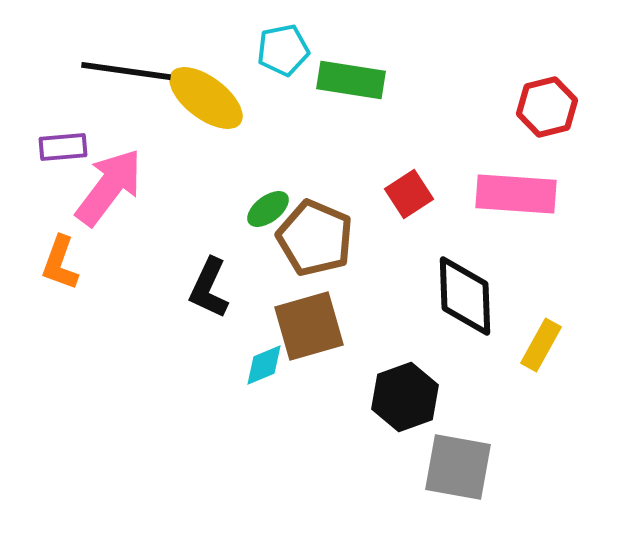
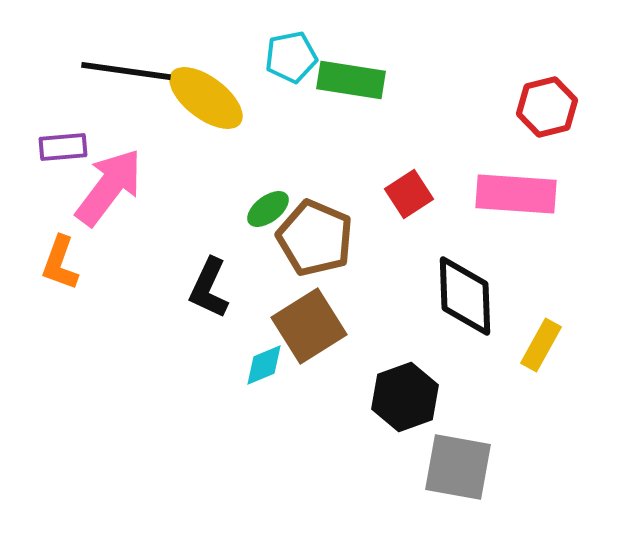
cyan pentagon: moved 8 px right, 7 px down
brown square: rotated 16 degrees counterclockwise
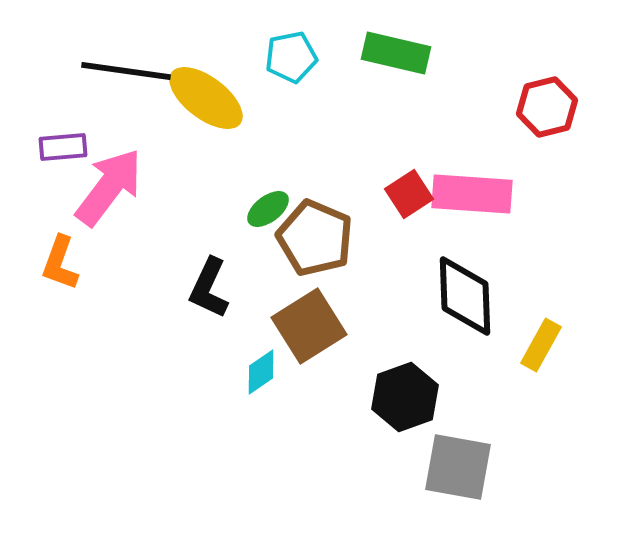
green rectangle: moved 45 px right, 27 px up; rotated 4 degrees clockwise
pink rectangle: moved 44 px left
cyan diamond: moved 3 px left, 7 px down; rotated 12 degrees counterclockwise
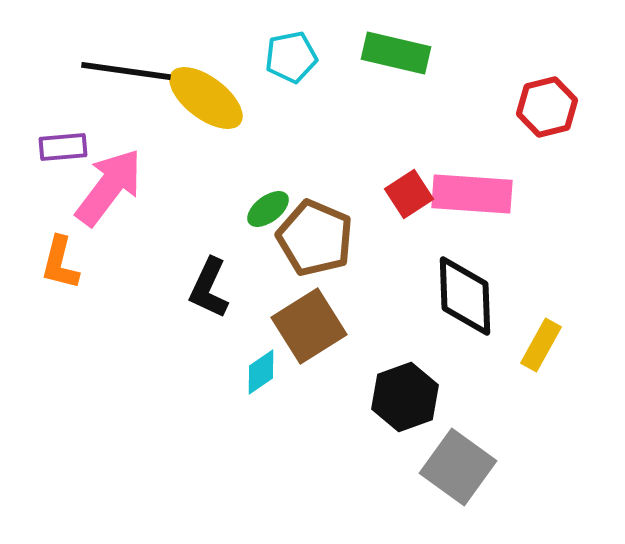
orange L-shape: rotated 6 degrees counterclockwise
gray square: rotated 26 degrees clockwise
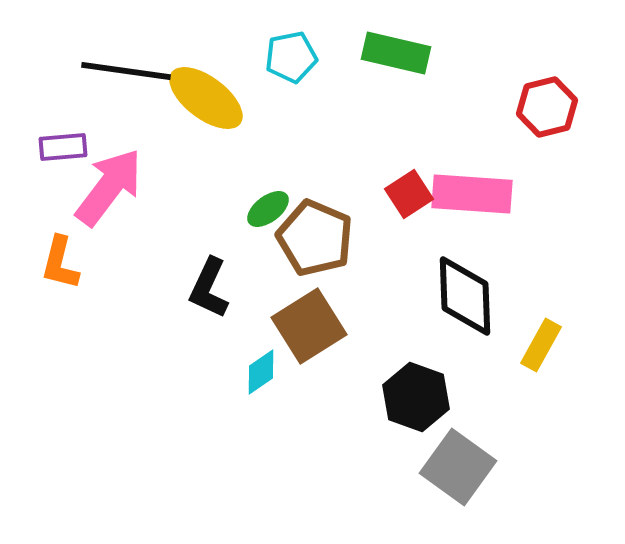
black hexagon: moved 11 px right; rotated 20 degrees counterclockwise
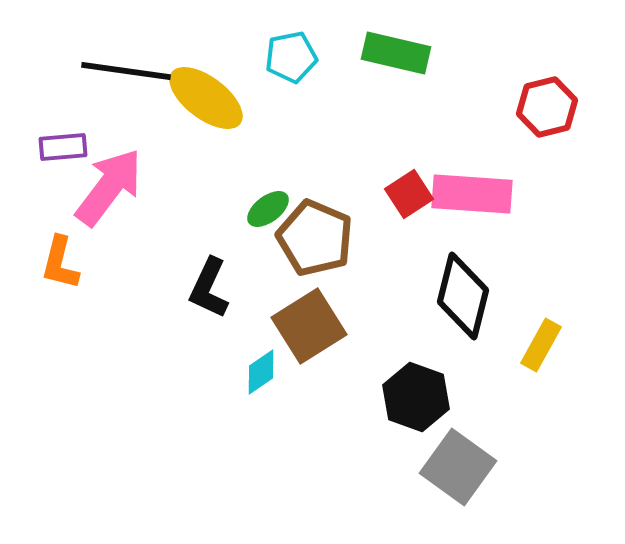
black diamond: moved 2 px left; rotated 16 degrees clockwise
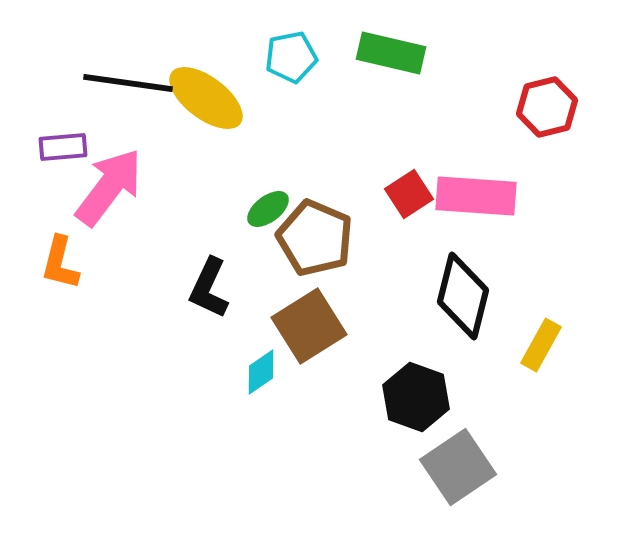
green rectangle: moved 5 px left
black line: moved 2 px right, 12 px down
pink rectangle: moved 4 px right, 2 px down
gray square: rotated 20 degrees clockwise
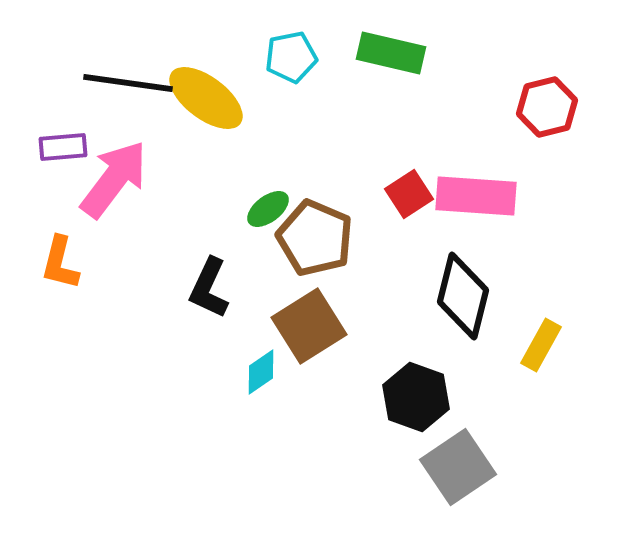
pink arrow: moved 5 px right, 8 px up
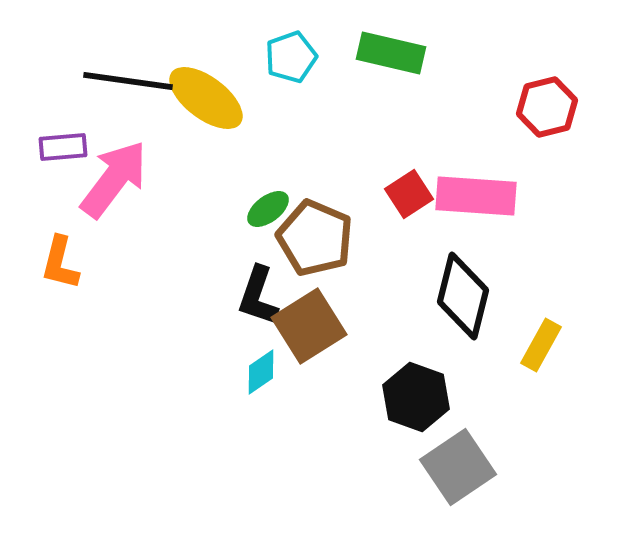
cyan pentagon: rotated 9 degrees counterclockwise
black line: moved 2 px up
black L-shape: moved 49 px right, 8 px down; rotated 6 degrees counterclockwise
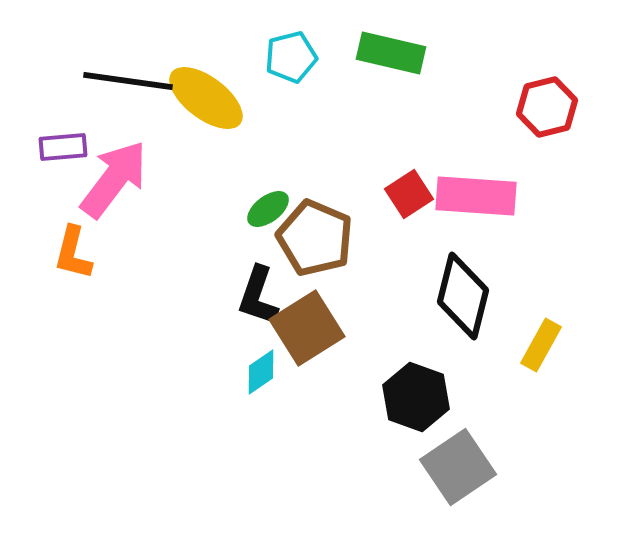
cyan pentagon: rotated 6 degrees clockwise
orange L-shape: moved 13 px right, 10 px up
brown square: moved 2 px left, 2 px down
